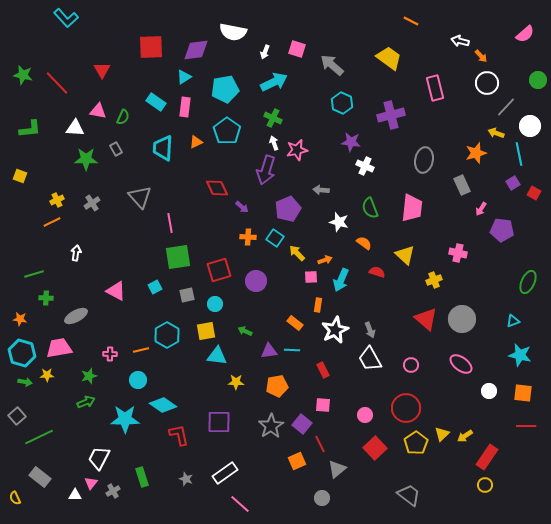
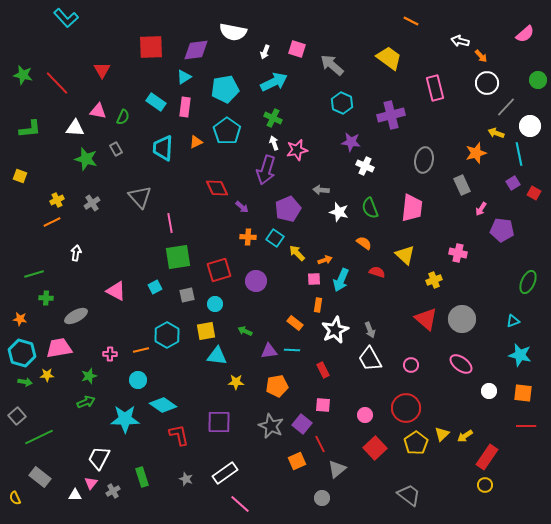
green star at (86, 159): rotated 15 degrees clockwise
white star at (339, 222): moved 10 px up
pink square at (311, 277): moved 3 px right, 2 px down
gray star at (271, 426): rotated 15 degrees counterclockwise
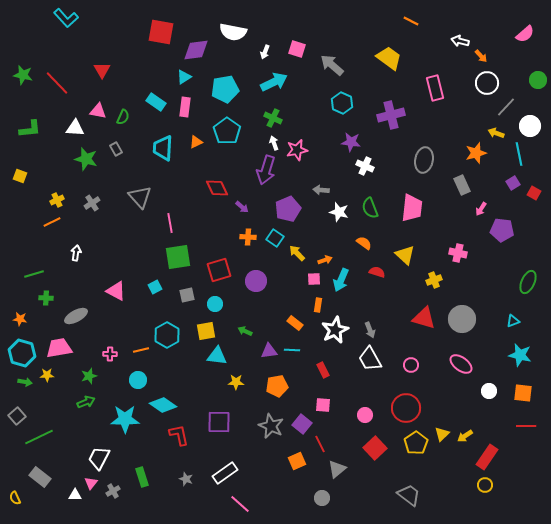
red square at (151, 47): moved 10 px right, 15 px up; rotated 12 degrees clockwise
red triangle at (426, 319): moved 2 px left, 1 px up; rotated 25 degrees counterclockwise
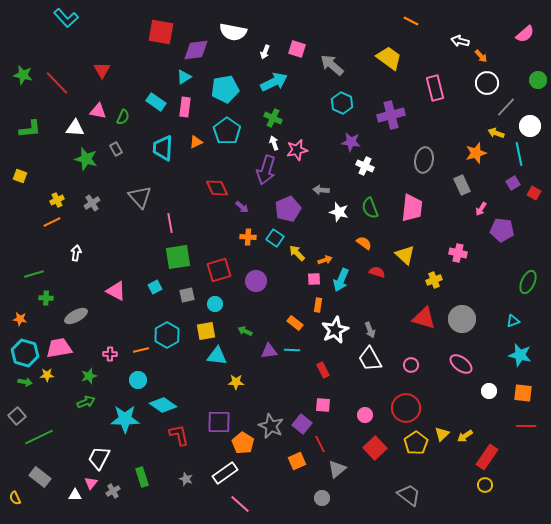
cyan hexagon at (22, 353): moved 3 px right
orange pentagon at (277, 386): moved 34 px left, 57 px down; rotated 30 degrees counterclockwise
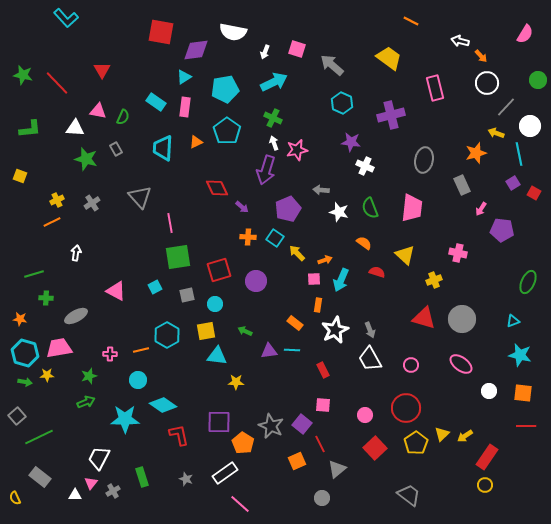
pink semicircle at (525, 34): rotated 18 degrees counterclockwise
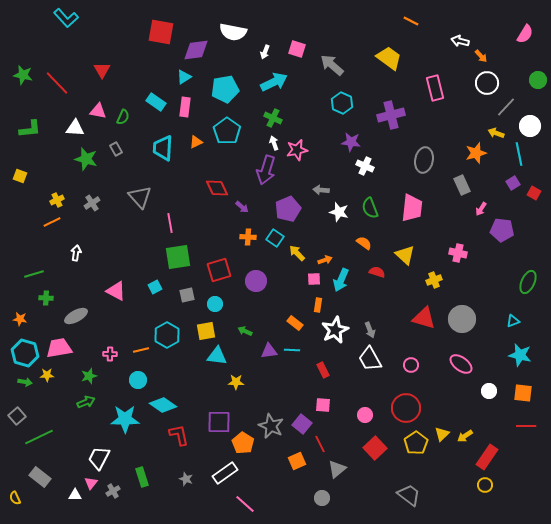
pink line at (240, 504): moved 5 px right
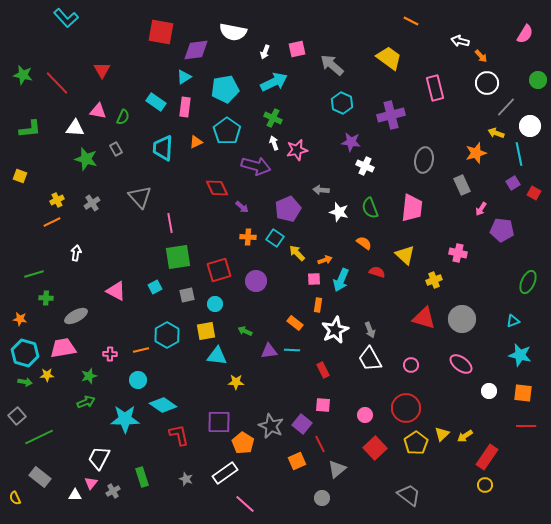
pink square at (297, 49): rotated 30 degrees counterclockwise
purple arrow at (266, 170): moved 10 px left, 4 px up; rotated 92 degrees counterclockwise
pink trapezoid at (59, 348): moved 4 px right
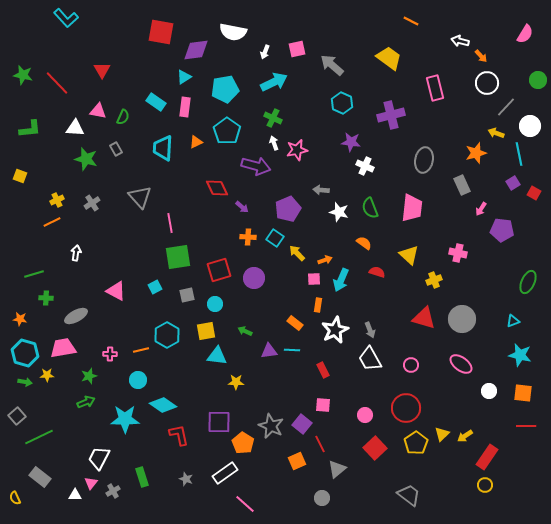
yellow triangle at (405, 255): moved 4 px right
purple circle at (256, 281): moved 2 px left, 3 px up
